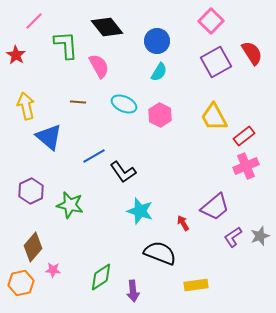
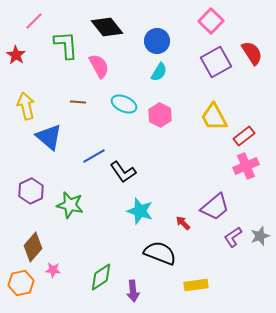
red arrow: rotated 14 degrees counterclockwise
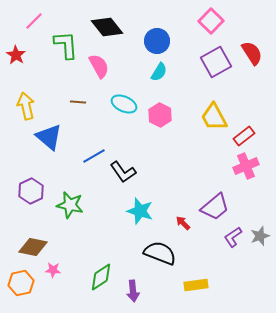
brown diamond: rotated 60 degrees clockwise
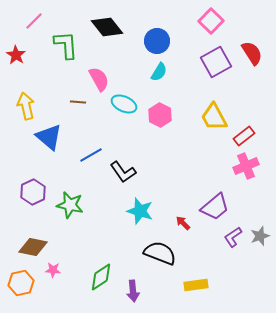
pink semicircle: moved 13 px down
blue line: moved 3 px left, 1 px up
purple hexagon: moved 2 px right, 1 px down
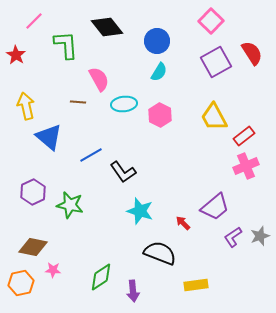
cyan ellipse: rotated 30 degrees counterclockwise
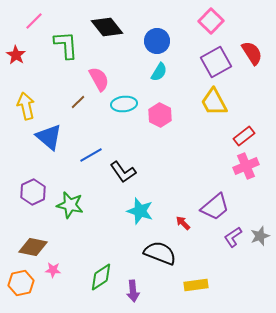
brown line: rotated 49 degrees counterclockwise
yellow trapezoid: moved 15 px up
